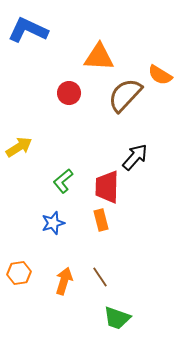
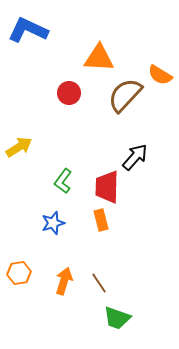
orange triangle: moved 1 px down
green L-shape: rotated 15 degrees counterclockwise
brown line: moved 1 px left, 6 px down
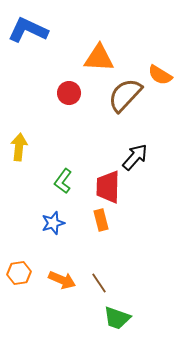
yellow arrow: rotated 52 degrees counterclockwise
red trapezoid: moved 1 px right
orange arrow: moved 2 px left, 1 px up; rotated 96 degrees clockwise
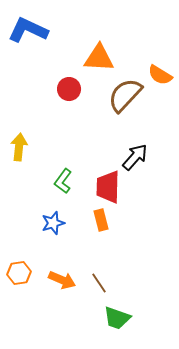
red circle: moved 4 px up
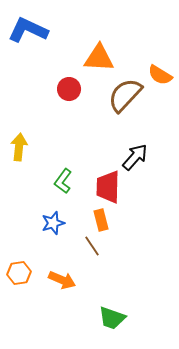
brown line: moved 7 px left, 37 px up
green trapezoid: moved 5 px left
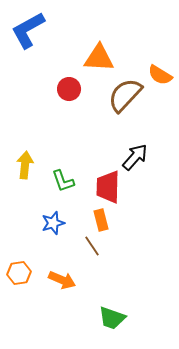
blue L-shape: rotated 54 degrees counterclockwise
yellow arrow: moved 6 px right, 18 px down
green L-shape: rotated 55 degrees counterclockwise
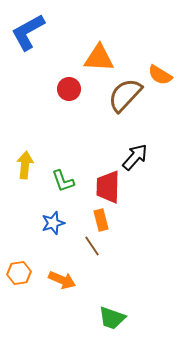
blue L-shape: moved 2 px down
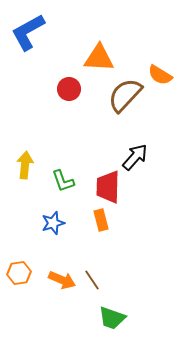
brown line: moved 34 px down
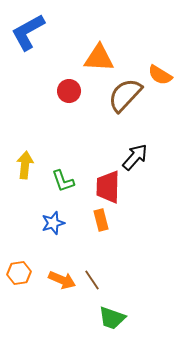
red circle: moved 2 px down
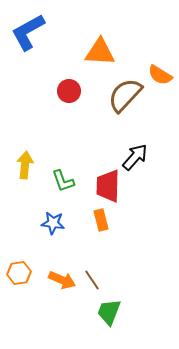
orange triangle: moved 1 px right, 6 px up
red trapezoid: moved 1 px up
blue star: rotated 25 degrees clockwise
green trapezoid: moved 3 px left, 6 px up; rotated 92 degrees clockwise
